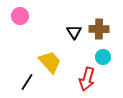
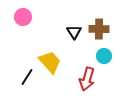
pink circle: moved 3 px right, 1 px down
cyan circle: moved 1 px right, 1 px up
black line: moved 5 px up
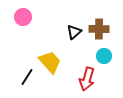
black triangle: rotated 21 degrees clockwise
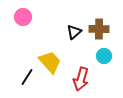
red arrow: moved 6 px left
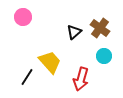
brown cross: moved 1 px right, 1 px up; rotated 36 degrees clockwise
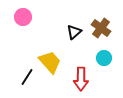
brown cross: moved 1 px right
cyan circle: moved 2 px down
red arrow: rotated 15 degrees counterclockwise
